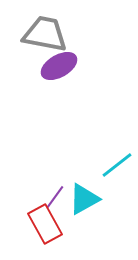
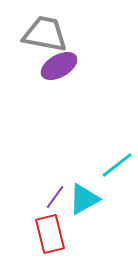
red rectangle: moved 5 px right, 10 px down; rotated 15 degrees clockwise
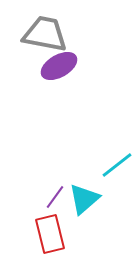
cyan triangle: rotated 12 degrees counterclockwise
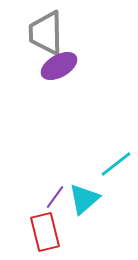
gray trapezoid: moved 1 px right, 1 px up; rotated 102 degrees counterclockwise
cyan line: moved 1 px left, 1 px up
red rectangle: moved 5 px left, 2 px up
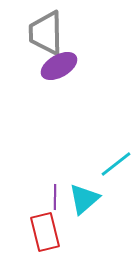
purple line: rotated 35 degrees counterclockwise
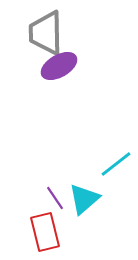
purple line: moved 1 px down; rotated 35 degrees counterclockwise
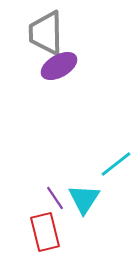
cyan triangle: rotated 16 degrees counterclockwise
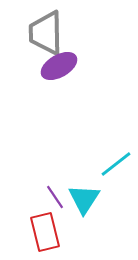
purple line: moved 1 px up
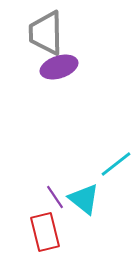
purple ellipse: moved 1 px down; rotated 12 degrees clockwise
cyan triangle: rotated 24 degrees counterclockwise
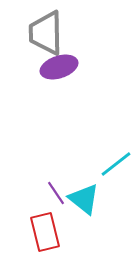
purple line: moved 1 px right, 4 px up
